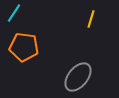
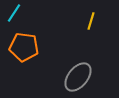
yellow line: moved 2 px down
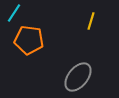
orange pentagon: moved 5 px right, 7 px up
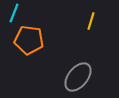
cyan line: rotated 12 degrees counterclockwise
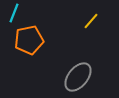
yellow line: rotated 24 degrees clockwise
orange pentagon: rotated 20 degrees counterclockwise
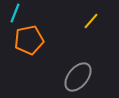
cyan line: moved 1 px right
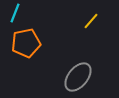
orange pentagon: moved 3 px left, 3 px down
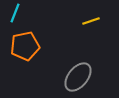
yellow line: rotated 30 degrees clockwise
orange pentagon: moved 1 px left, 3 px down
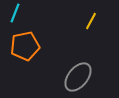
yellow line: rotated 42 degrees counterclockwise
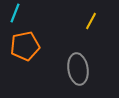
gray ellipse: moved 8 px up; rotated 48 degrees counterclockwise
